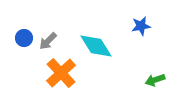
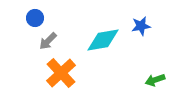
blue circle: moved 11 px right, 20 px up
cyan diamond: moved 7 px right, 6 px up; rotated 68 degrees counterclockwise
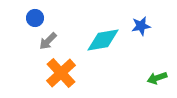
green arrow: moved 2 px right, 2 px up
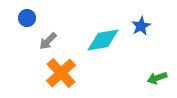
blue circle: moved 8 px left
blue star: rotated 18 degrees counterclockwise
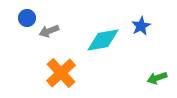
gray arrow: moved 1 px right, 10 px up; rotated 24 degrees clockwise
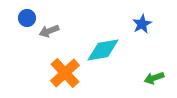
blue star: moved 1 px right, 2 px up
cyan diamond: moved 10 px down
orange cross: moved 4 px right
green arrow: moved 3 px left
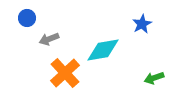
gray arrow: moved 8 px down
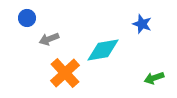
blue star: rotated 24 degrees counterclockwise
